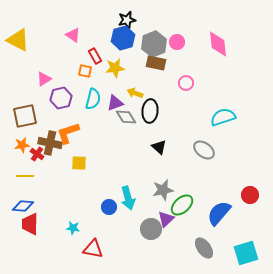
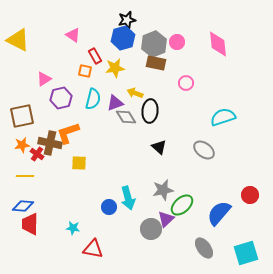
brown square at (25, 116): moved 3 px left
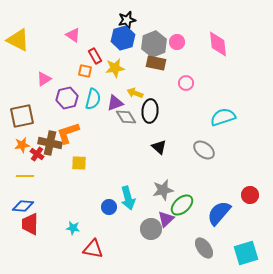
purple hexagon at (61, 98): moved 6 px right
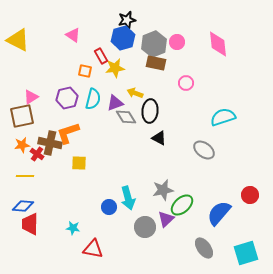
red rectangle at (95, 56): moved 6 px right
pink triangle at (44, 79): moved 13 px left, 18 px down
black triangle at (159, 147): moved 9 px up; rotated 14 degrees counterclockwise
gray circle at (151, 229): moved 6 px left, 2 px up
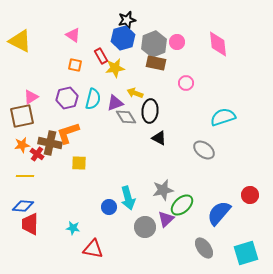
yellow triangle at (18, 40): moved 2 px right, 1 px down
orange square at (85, 71): moved 10 px left, 6 px up
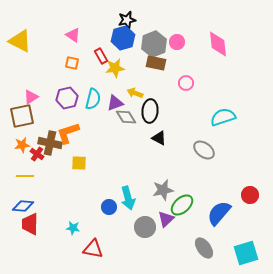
orange square at (75, 65): moved 3 px left, 2 px up
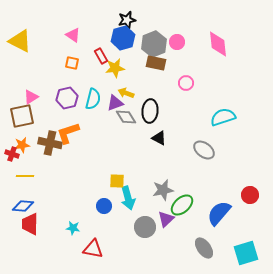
yellow arrow at (135, 93): moved 9 px left
red cross at (37, 154): moved 25 px left; rotated 16 degrees counterclockwise
yellow square at (79, 163): moved 38 px right, 18 px down
blue circle at (109, 207): moved 5 px left, 1 px up
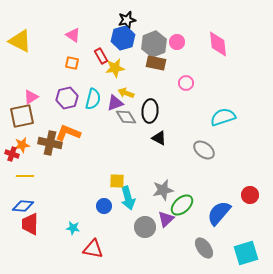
orange L-shape at (68, 133): rotated 40 degrees clockwise
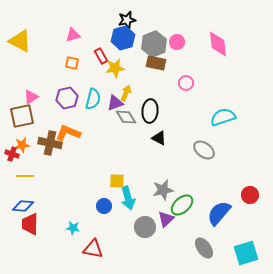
pink triangle at (73, 35): rotated 49 degrees counterclockwise
yellow arrow at (126, 93): rotated 91 degrees clockwise
